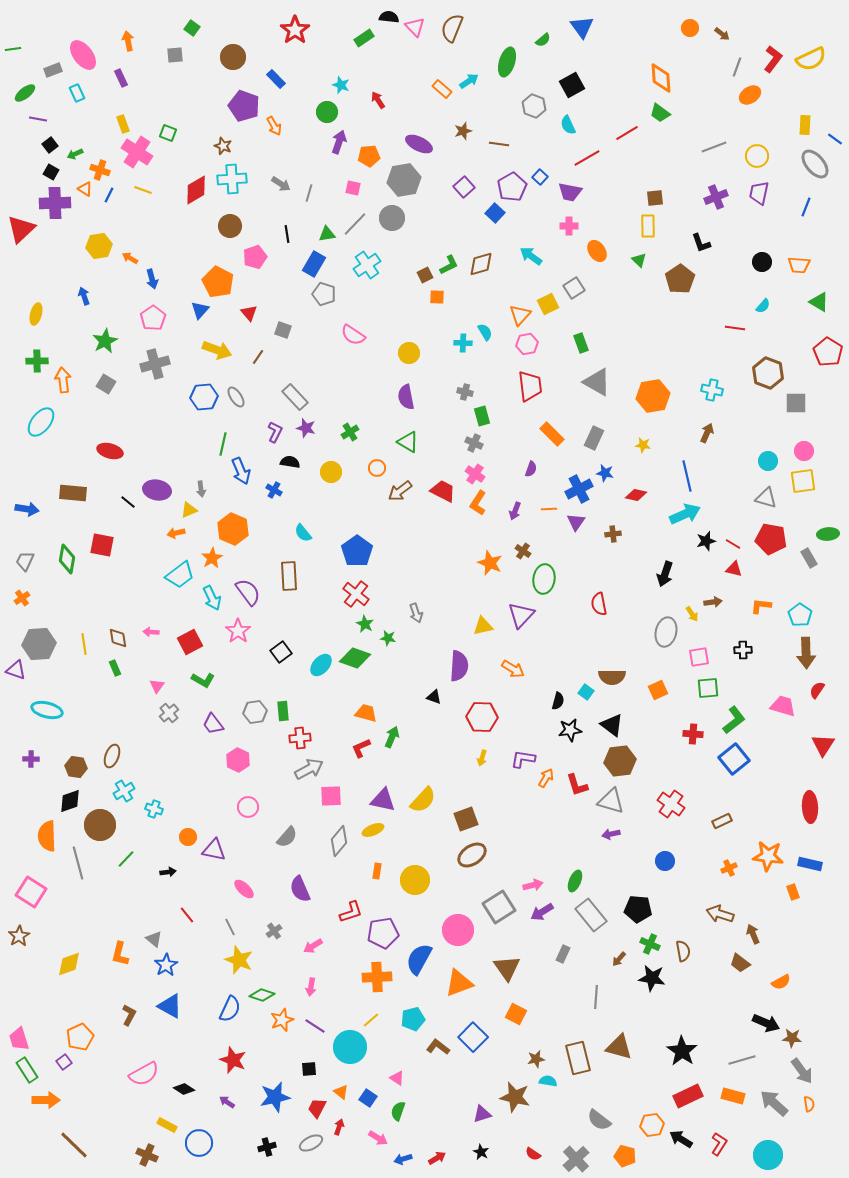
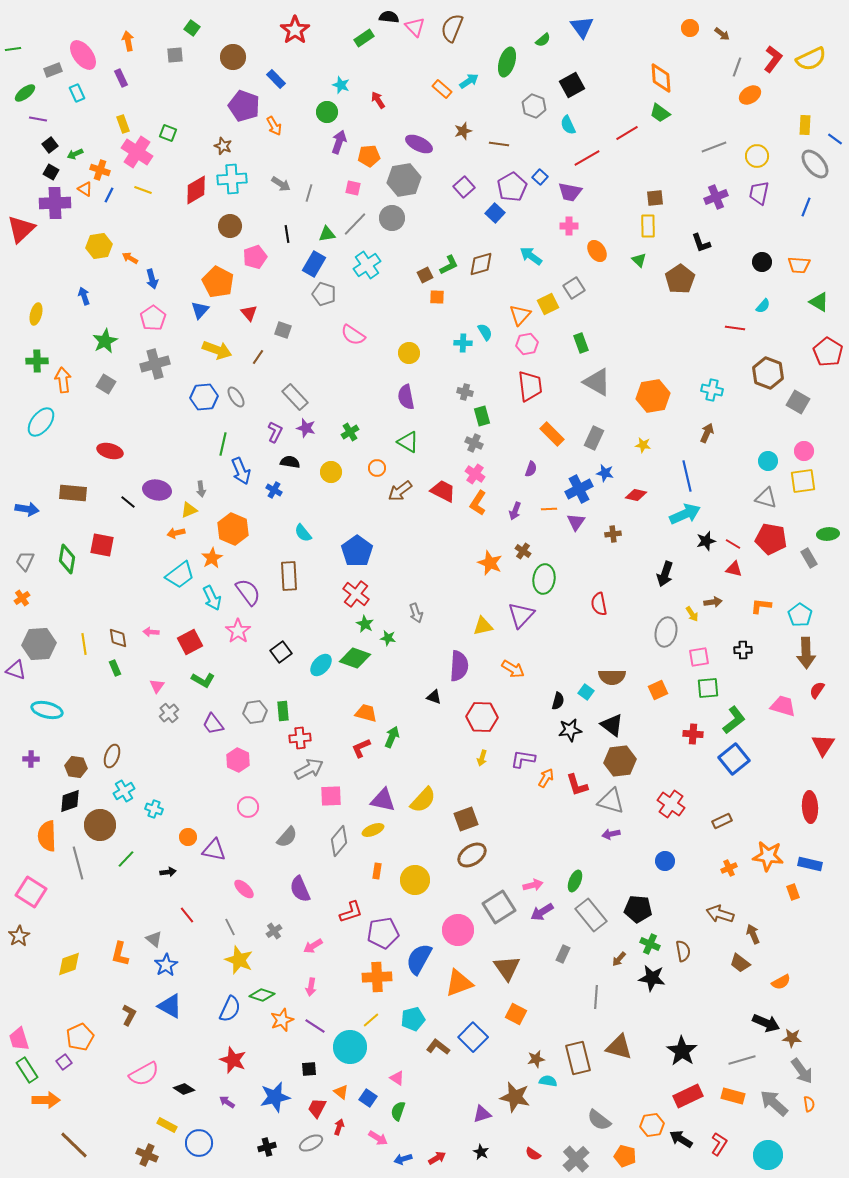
gray square at (796, 403): moved 2 px right, 1 px up; rotated 30 degrees clockwise
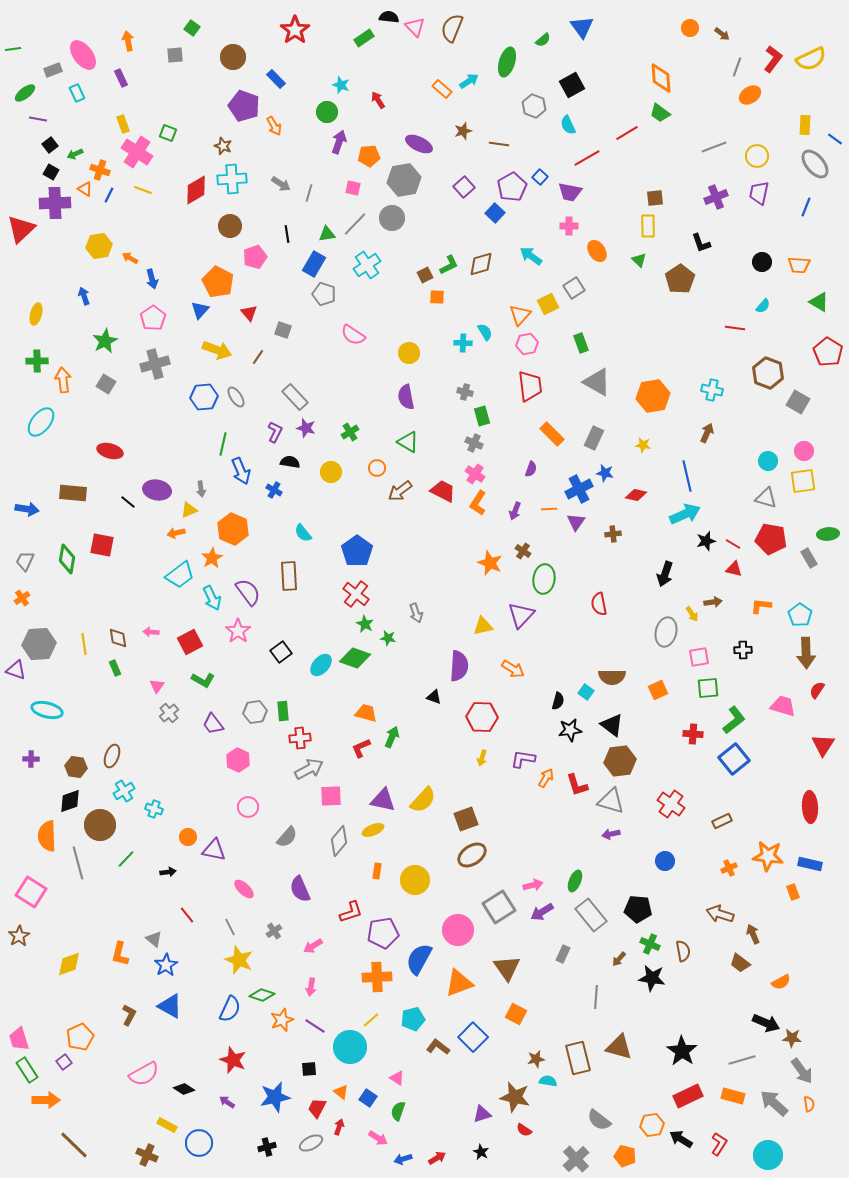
red semicircle at (533, 1154): moved 9 px left, 24 px up
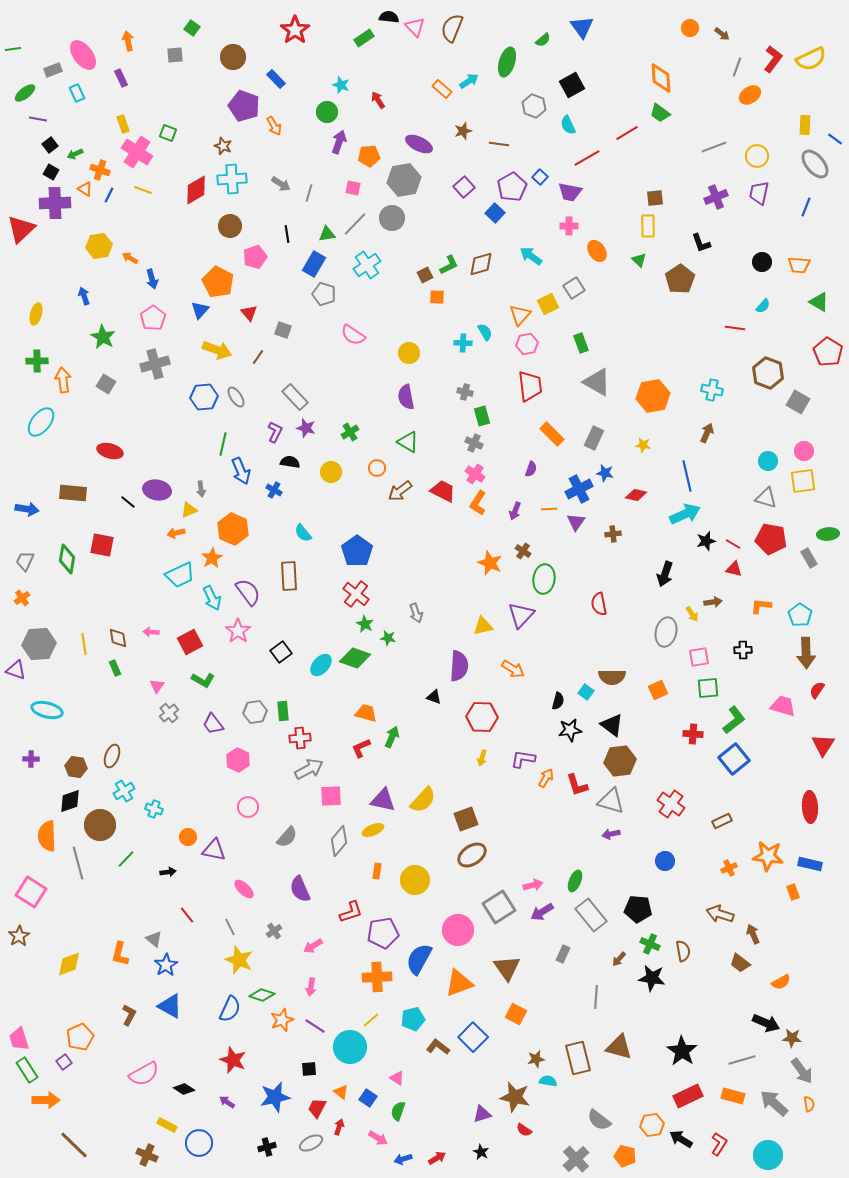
green star at (105, 341): moved 2 px left, 4 px up; rotated 15 degrees counterclockwise
cyan trapezoid at (180, 575): rotated 12 degrees clockwise
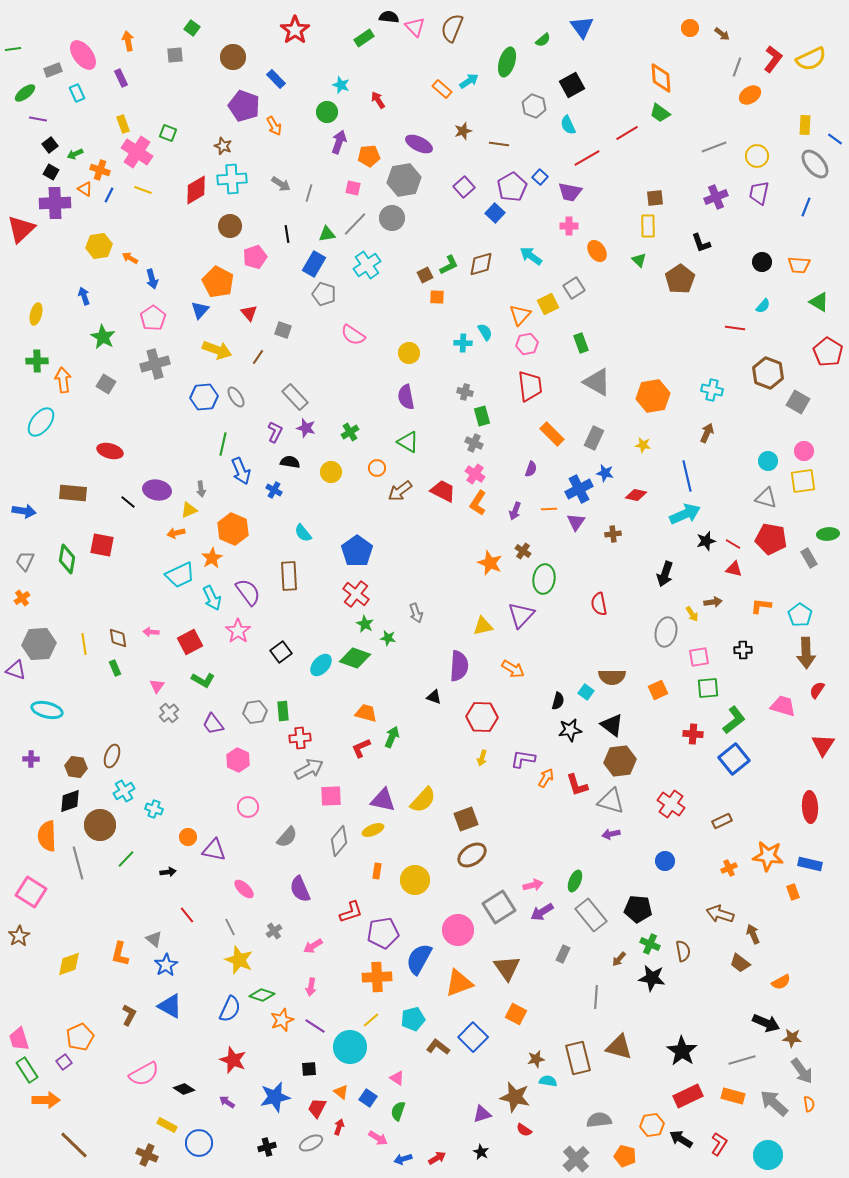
blue arrow at (27, 509): moved 3 px left, 2 px down
gray semicircle at (599, 1120): rotated 135 degrees clockwise
